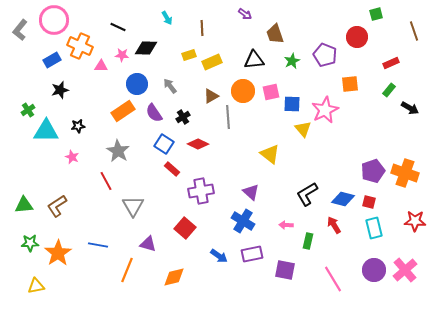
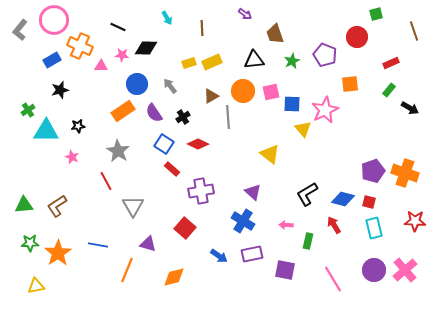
yellow rectangle at (189, 55): moved 8 px down
purple triangle at (251, 192): moved 2 px right
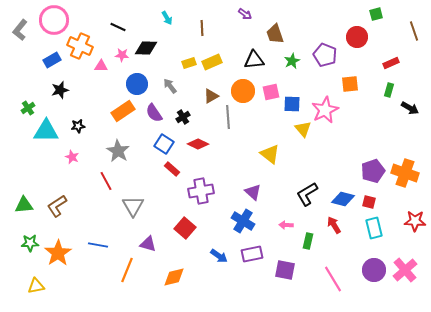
green rectangle at (389, 90): rotated 24 degrees counterclockwise
green cross at (28, 110): moved 2 px up
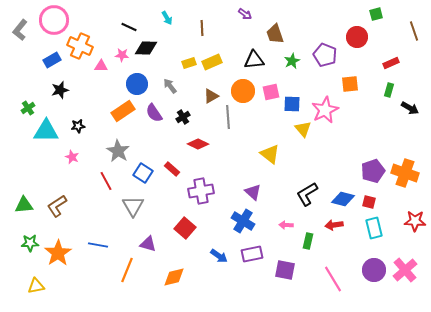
black line at (118, 27): moved 11 px right
blue square at (164, 144): moved 21 px left, 29 px down
red arrow at (334, 225): rotated 66 degrees counterclockwise
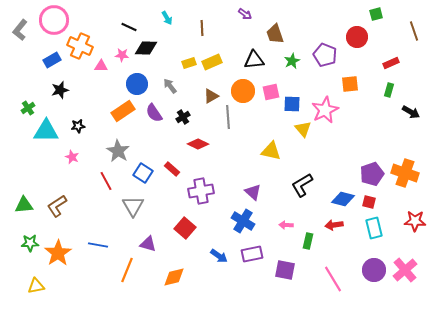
black arrow at (410, 108): moved 1 px right, 4 px down
yellow triangle at (270, 154): moved 1 px right, 3 px up; rotated 25 degrees counterclockwise
purple pentagon at (373, 171): moved 1 px left, 3 px down
black L-shape at (307, 194): moved 5 px left, 9 px up
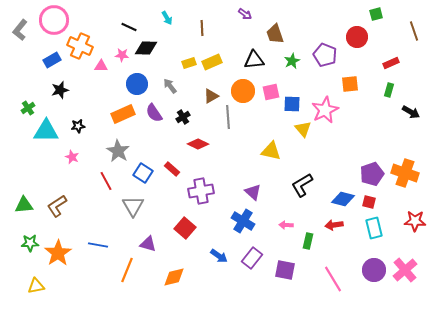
orange rectangle at (123, 111): moved 3 px down; rotated 10 degrees clockwise
purple rectangle at (252, 254): moved 4 px down; rotated 40 degrees counterclockwise
